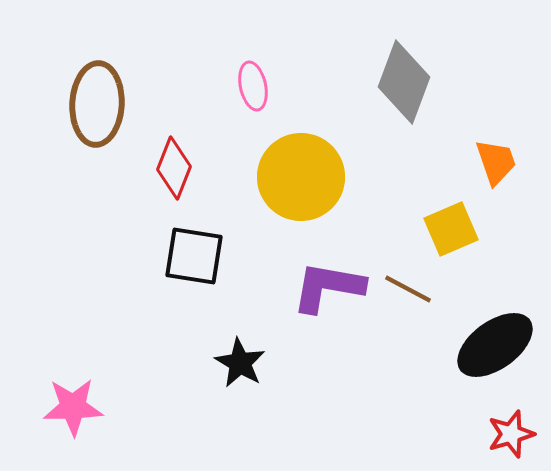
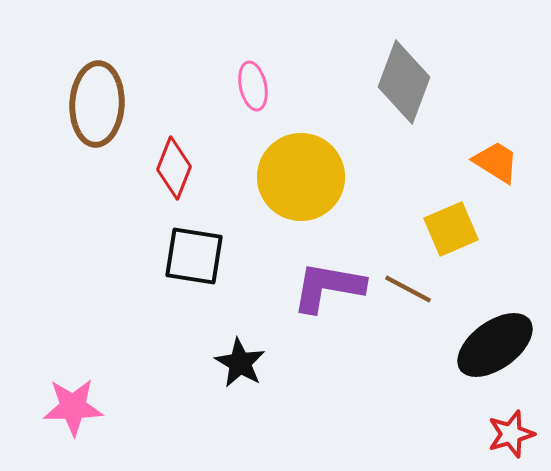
orange trapezoid: rotated 39 degrees counterclockwise
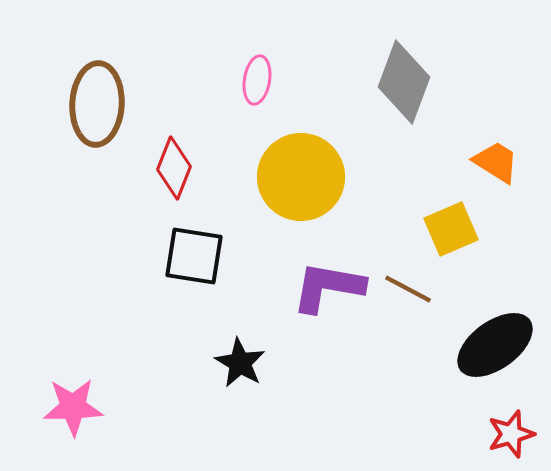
pink ellipse: moved 4 px right, 6 px up; rotated 21 degrees clockwise
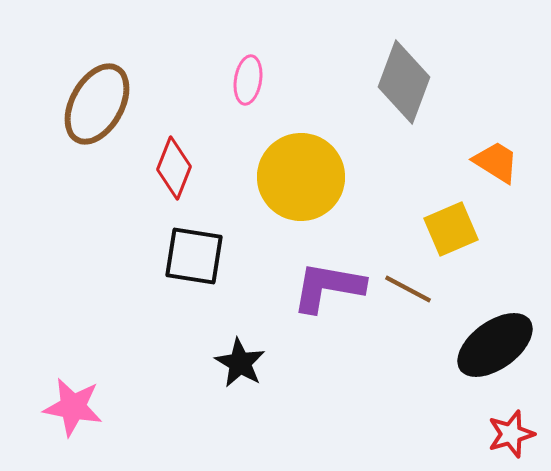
pink ellipse: moved 9 px left
brown ellipse: rotated 26 degrees clockwise
pink star: rotated 12 degrees clockwise
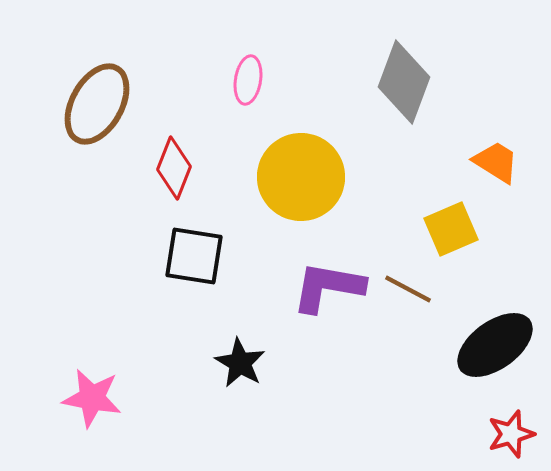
pink star: moved 19 px right, 9 px up
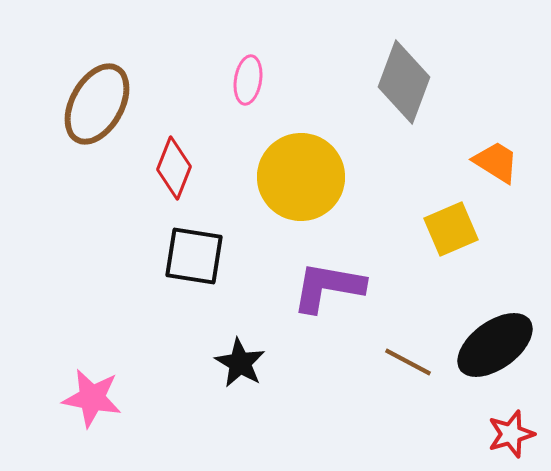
brown line: moved 73 px down
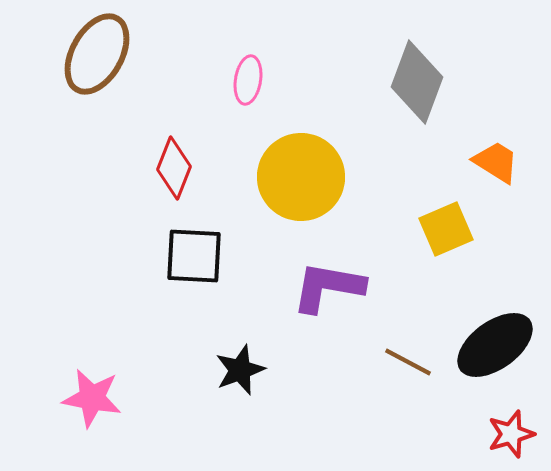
gray diamond: moved 13 px right
brown ellipse: moved 50 px up
yellow square: moved 5 px left
black square: rotated 6 degrees counterclockwise
black star: moved 7 px down; rotated 21 degrees clockwise
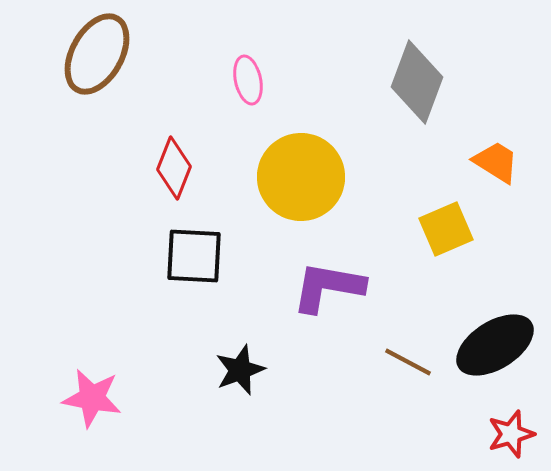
pink ellipse: rotated 21 degrees counterclockwise
black ellipse: rotated 4 degrees clockwise
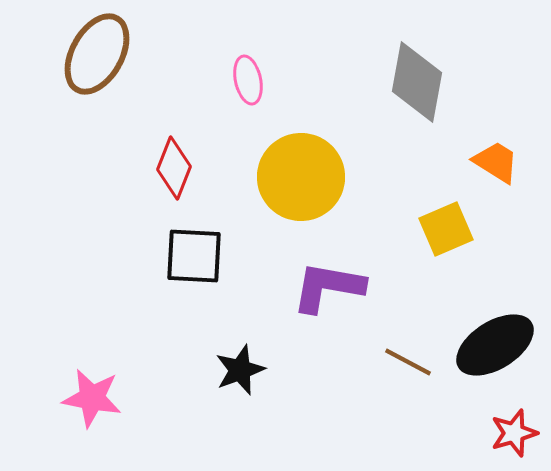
gray diamond: rotated 10 degrees counterclockwise
red star: moved 3 px right, 1 px up
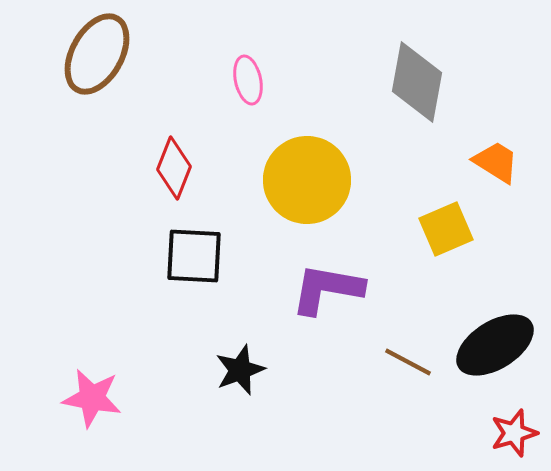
yellow circle: moved 6 px right, 3 px down
purple L-shape: moved 1 px left, 2 px down
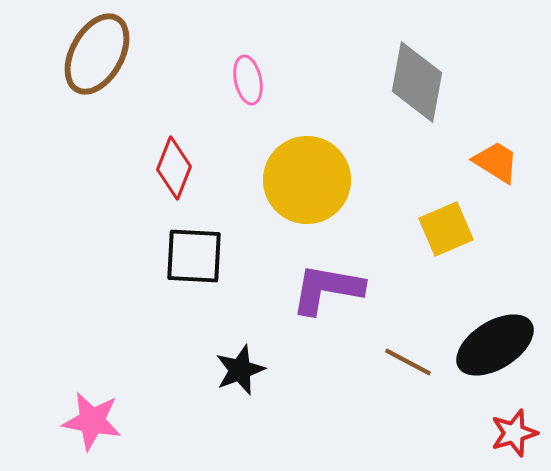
pink star: moved 23 px down
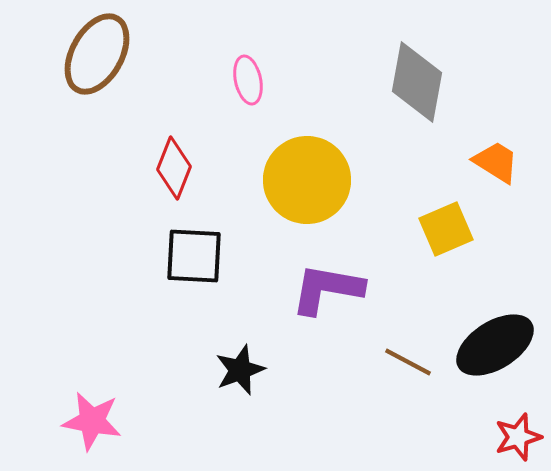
red star: moved 4 px right, 4 px down
